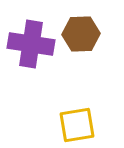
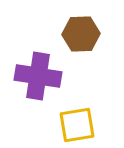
purple cross: moved 7 px right, 32 px down
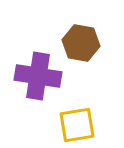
brown hexagon: moved 9 px down; rotated 12 degrees clockwise
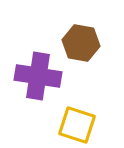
yellow square: rotated 27 degrees clockwise
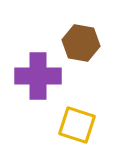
purple cross: rotated 9 degrees counterclockwise
